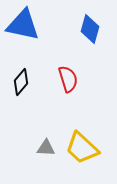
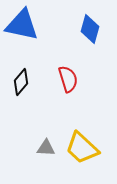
blue triangle: moved 1 px left
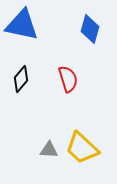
black diamond: moved 3 px up
gray triangle: moved 3 px right, 2 px down
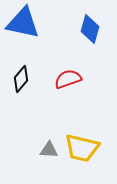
blue triangle: moved 1 px right, 2 px up
red semicircle: rotated 92 degrees counterclockwise
yellow trapezoid: rotated 30 degrees counterclockwise
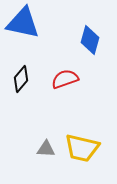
blue diamond: moved 11 px down
red semicircle: moved 3 px left
gray triangle: moved 3 px left, 1 px up
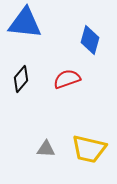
blue triangle: moved 2 px right; rotated 6 degrees counterclockwise
red semicircle: moved 2 px right
yellow trapezoid: moved 7 px right, 1 px down
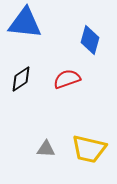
black diamond: rotated 16 degrees clockwise
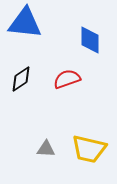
blue diamond: rotated 16 degrees counterclockwise
